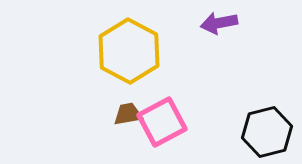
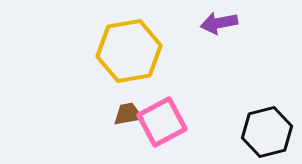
yellow hexagon: rotated 22 degrees clockwise
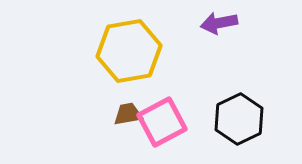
black hexagon: moved 28 px left, 13 px up; rotated 12 degrees counterclockwise
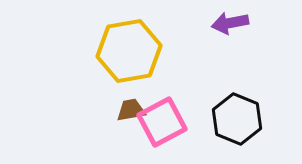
purple arrow: moved 11 px right
brown trapezoid: moved 3 px right, 4 px up
black hexagon: moved 2 px left; rotated 12 degrees counterclockwise
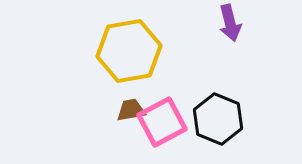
purple arrow: rotated 93 degrees counterclockwise
black hexagon: moved 19 px left
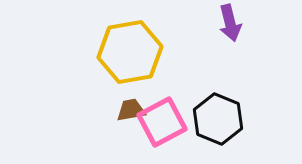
yellow hexagon: moved 1 px right, 1 px down
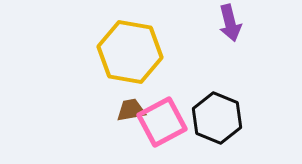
yellow hexagon: rotated 20 degrees clockwise
black hexagon: moved 1 px left, 1 px up
